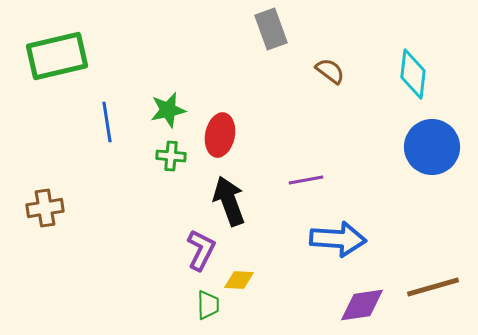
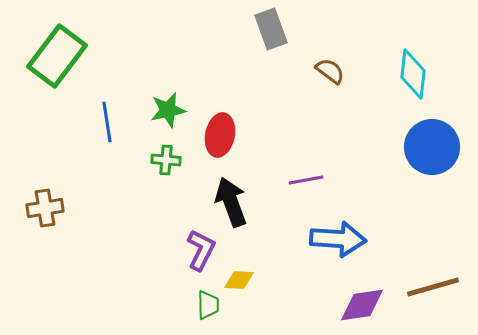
green rectangle: rotated 40 degrees counterclockwise
green cross: moved 5 px left, 4 px down
black arrow: moved 2 px right, 1 px down
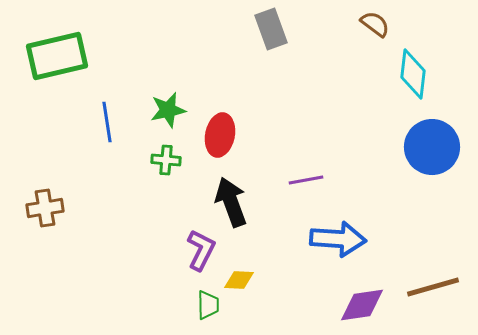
green rectangle: rotated 40 degrees clockwise
brown semicircle: moved 45 px right, 47 px up
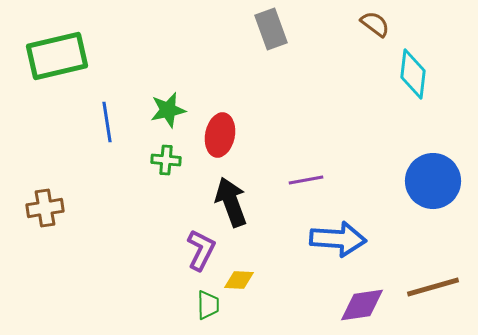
blue circle: moved 1 px right, 34 px down
